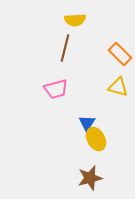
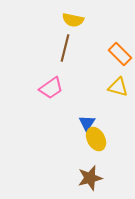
yellow semicircle: moved 2 px left; rotated 15 degrees clockwise
pink trapezoid: moved 5 px left, 1 px up; rotated 20 degrees counterclockwise
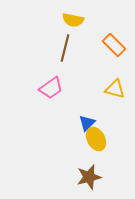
orange rectangle: moved 6 px left, 9 px up
yellow triangle: moved 3 px left, 2 px down
blue triangle: rotated 12 degrees clockwise
brown star: moved 1 px left, 1 px up
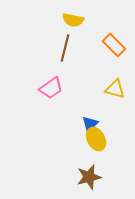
blue triangle: moved 3 px right, 1 px down
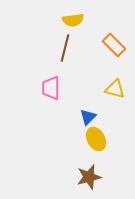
yellow semicircle: rotated 20 degrees counterclockwise
pink trapezoid: rotated 125 degrees clockwise
blue triangle: moved 2 px left, 7 px up
